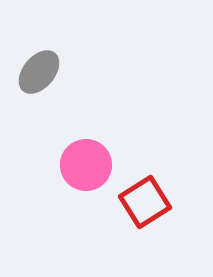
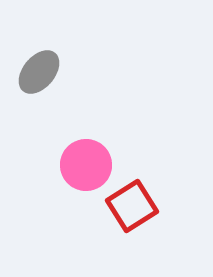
red square: moved 13 px left, 4 px down
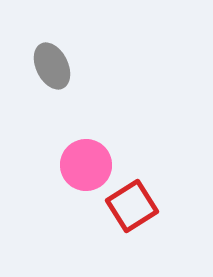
gray ellipse: moved 13 px right, 6 px up; rotated 66 degrees counterclockwise
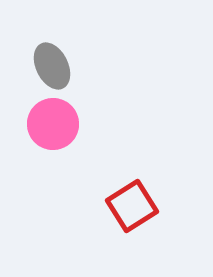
pink circle: moved 33 px left, 41 px up
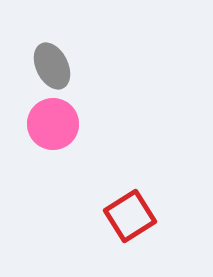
red square: moved 2 px left, 10 px down
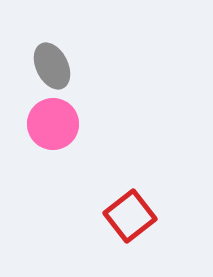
red square: rotated 6 degrees counterclockwise
